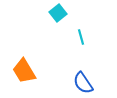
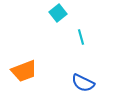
orange trapezoid: rotated 80 degrees counterclockwise
blue semicircle: rotated 30 degrees counterclockwise
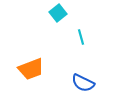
orange trapezoid: moved 7 px right, 2 px up
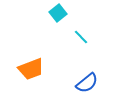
cyan line: rotated 28 degrees counterclockwise
blue semicircle: moved 4 px right; rotated 65 degrees counterclockwise
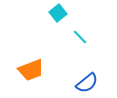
cyan line: moved 1 px left
orange trapezoid: moved 1 px down
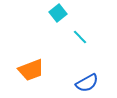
blue semicircle: rotated 10 degrees clockwise
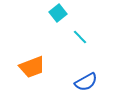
orange trapezoid: moved 1 px right, 3 px up
blue semicircle: moved 1 px left, 1 px up
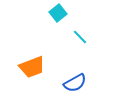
blue semicircle: moved 11 px left, 1 px down
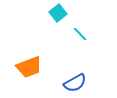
cyan line: moved 3 px up
orange trapezoid: moved 3 px left
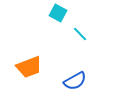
cyan square: rotated 24 degrees counterclockwise
blue semicircle: moved 2 px up
